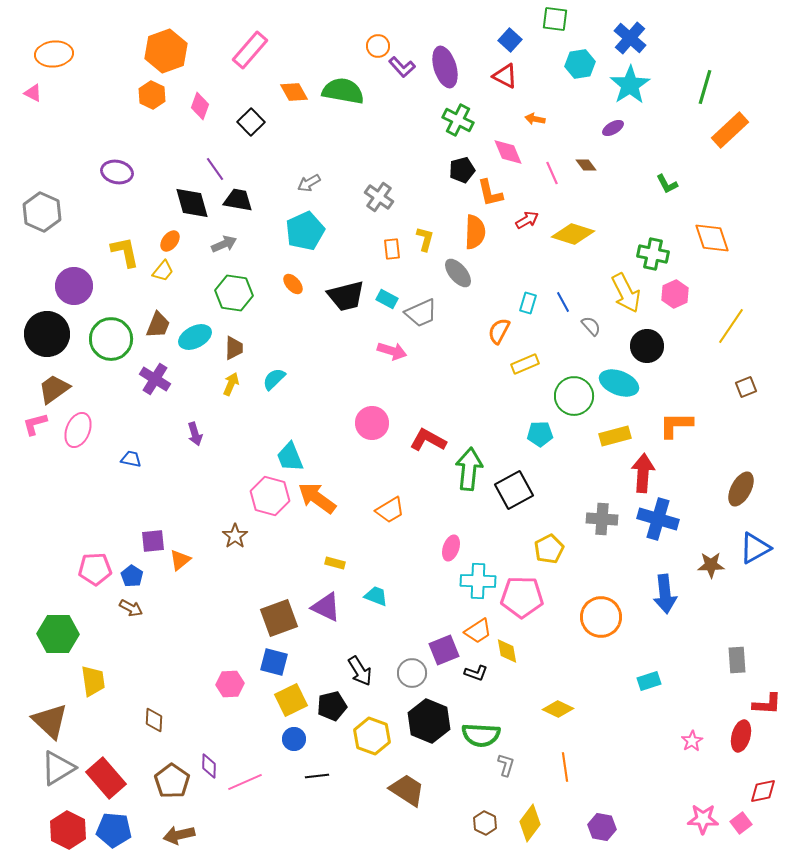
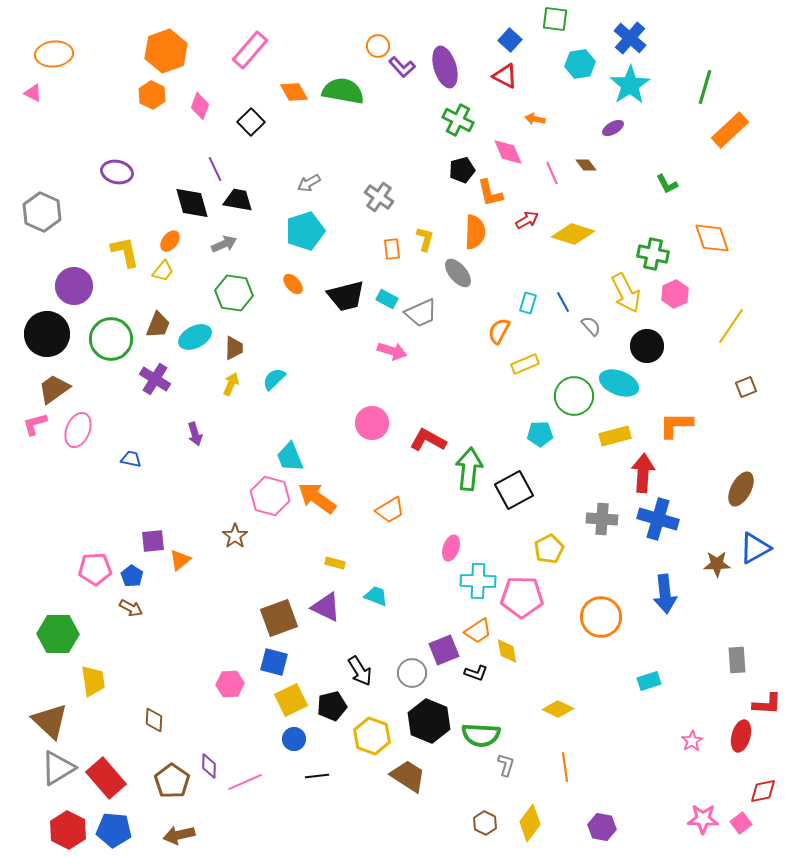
purple line at (215, 169): rotated 10 degrees clockwise
cyan pentagon at (305, 231): rotated 6 degrees clockwise
brown star at (711, 565): moved 6 px right, 1 px up
brown trapezoid at (407, 790): moved 1 px right, 14 px up
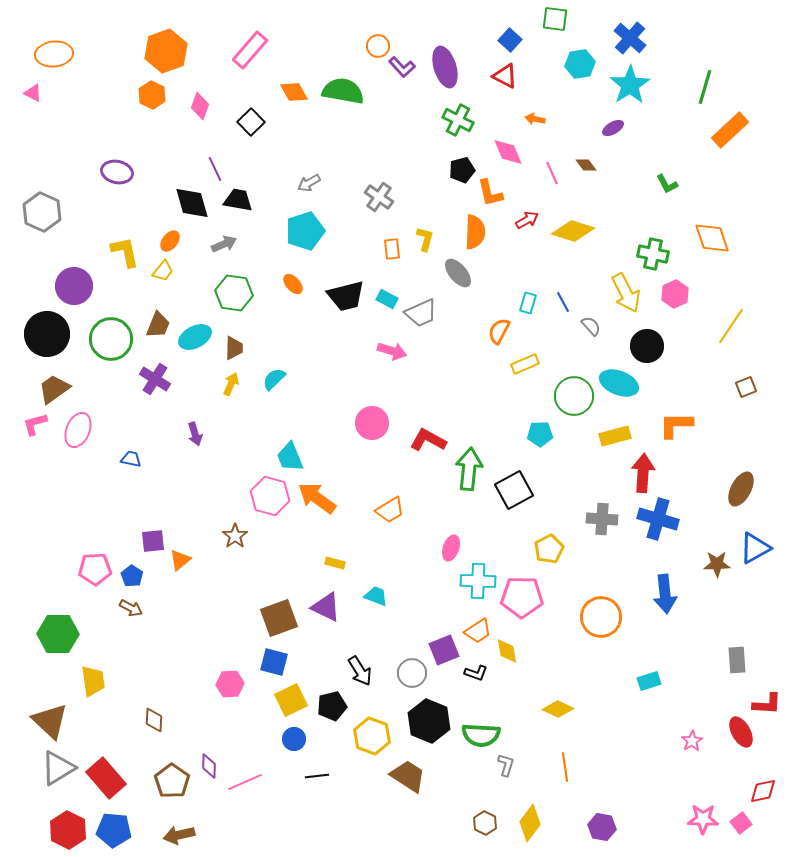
yellow diamond at (573, 234): moved 3 px up
red ellipse at (741, 736): moved 4 px up; rotated 44 degrees counterclockwise
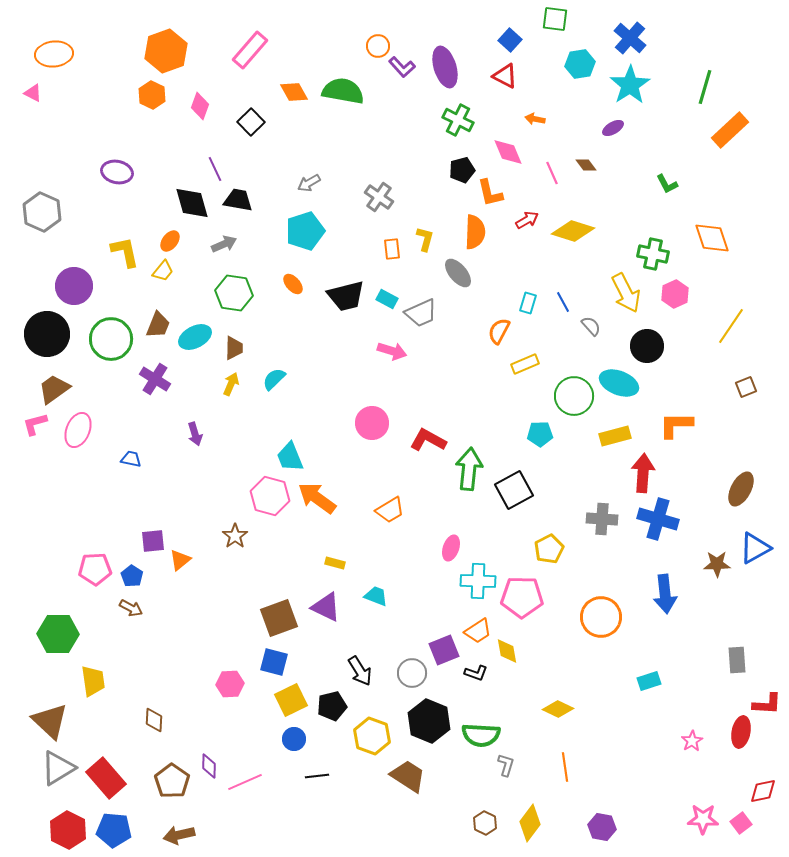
red ellipse at (741, 732): rotated 40 degrees clockwise
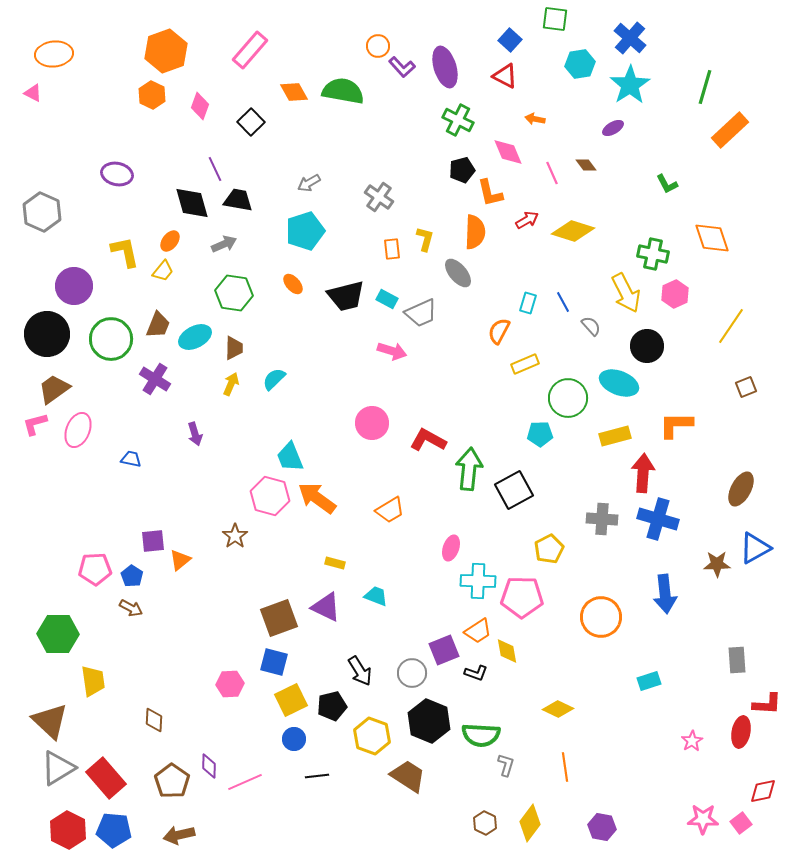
purple ellipse at (117, 172): moved 2 px down
green circle at (574, 396): moved 6 px left, 2 px down
